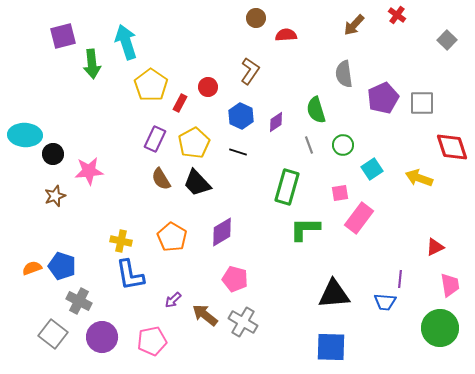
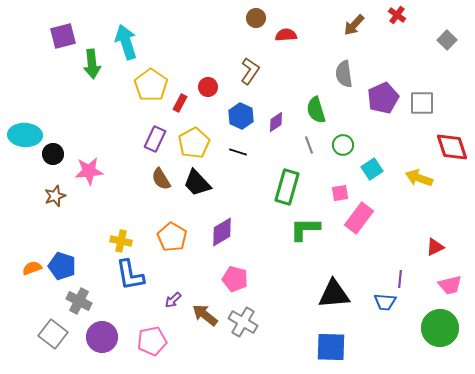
pink trapezoid at (450, 285): rotated 85 degrees clockwise
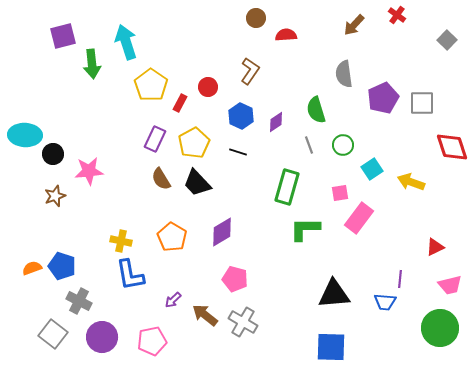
yellow arrow at (419, 178): moved 8 px left, 4 px down
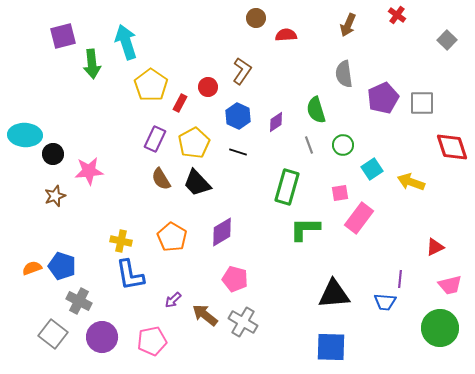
brown arrow at (354, 25): moved 6 px left; rotated 20 degrees counterclockwise
brown L-shape at (250, 71): moved 8 px left
blue hexagon at (241, 116): moved 3 px left
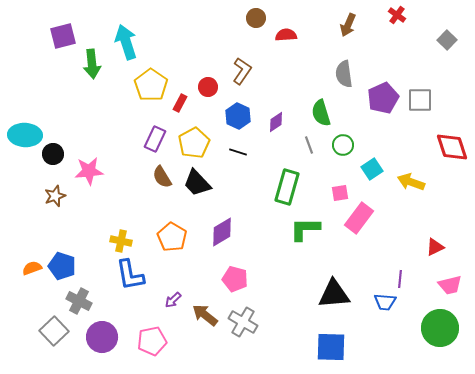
gray square at (422, 103): moved 2 px left, 3 px up
green semicircle at (316, 110): moved 5 px right, 3 px down
brown semicircle at (161, 179): moved 1 px right, 2 px up
gray square at (53, 334): moved 1 px right, 3 px up; rotated 8 degrees clockwise
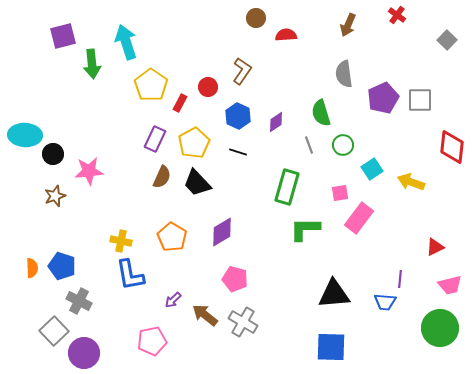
red diamond at (452, 147): rotated 24 degrees clockwise
brown semicircle at (162, 177): rotated 125 degrees counterclockwise
orange semicircle at (32, 268): rotated 108 degrees clockwise
purple circle at (102, 337): moved 18 px left, 16 px down
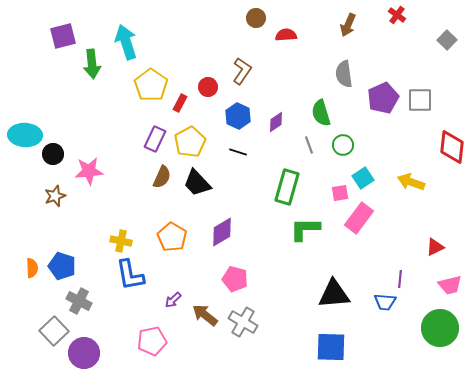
yellow pentagon at (194, 143): moved 4 px left, 1 px up
cyan square at (372, 169): moved 9 px left, 9 px down
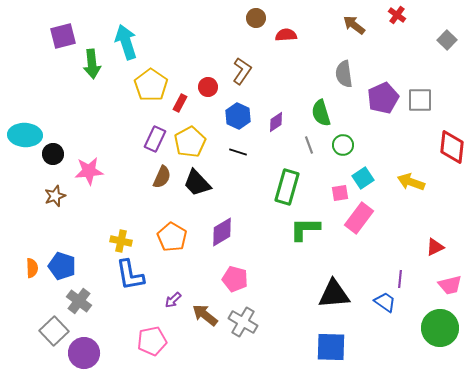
brown arrow at (348, 25): moved 6 px right; rotated 105 degrees clockwise
gray cross at (79, 301): rotated 10 degrees clockwise
blue trapezoid at (385, 302): rotated 150 degrees counterclockwise
